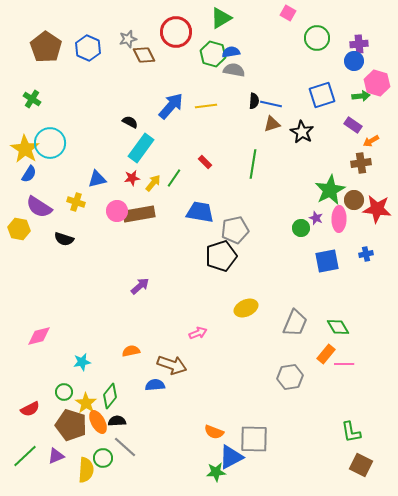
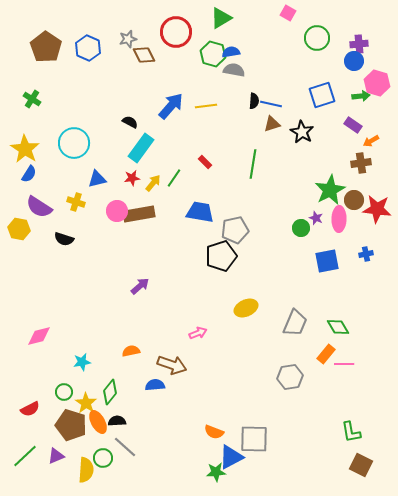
cyan circle at (50, 143): moved 24 px right
green diamond at (110, 396): moved 4 px up
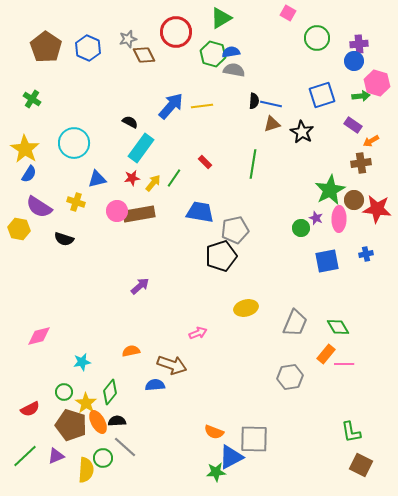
yellow line at (206, 106): moved 4 px left
yellow ellipse at (246, 308): rotated 10 degrees clockwise
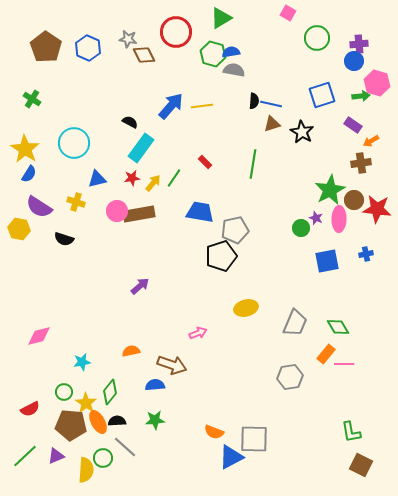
gray star at (128, 39): rotated 24 degrees clockwise
brown pentagon at (71, 425): rotated 12 degrees counterclockwise
green star at (216, 472): moved 61 px left, 52 px up
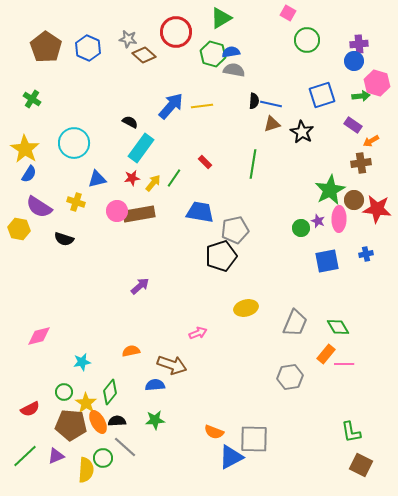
green circle at (317, 38): moved 10 px left, 2 px down
brown diamond at (144, 55): rotated 20 degrees counterclockwise
purple star at (316, 218): moved 2 px right, 3 px down
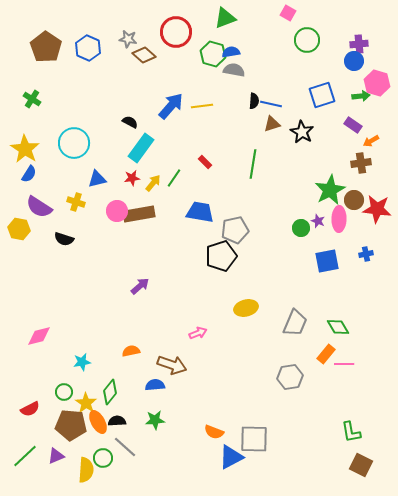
green triangle at (221, 18): moved 4 px right; rotated 10 degrees clockwise
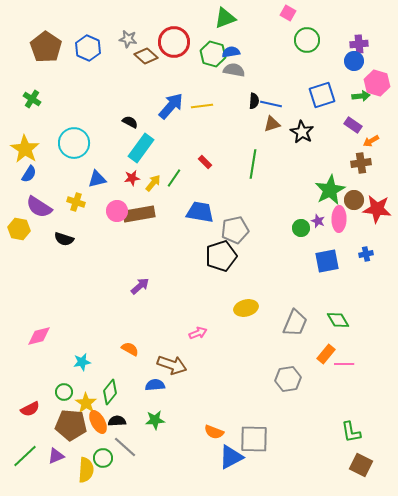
red circle at (176, 32): moved 2 px left, 10 px down
brown diamond at (144, 55): moved 2 px right, 1 px down
green diamond at (338, 327): moved 7 px up
orange semicircle at (131, 351): moved 1 px left, 2 px up; rotated 42 degrees clockwise
gray hexagon at (290, 377): moved 2 px left, 2 px down
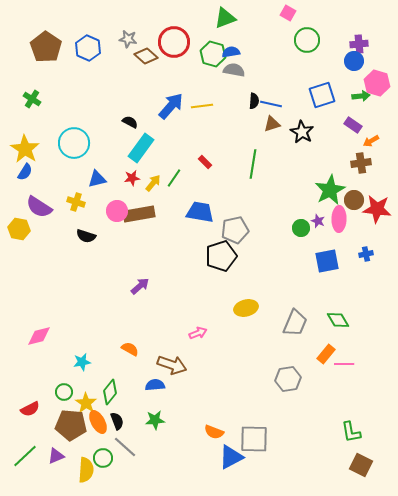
blue semicircle at (29, 174): moved 4 px left, 2 px up
black semicircle at (64, 239): moved 22 px right, 3 px up
black semicircle at (117, 421): rotated 72 degrees clockwise
